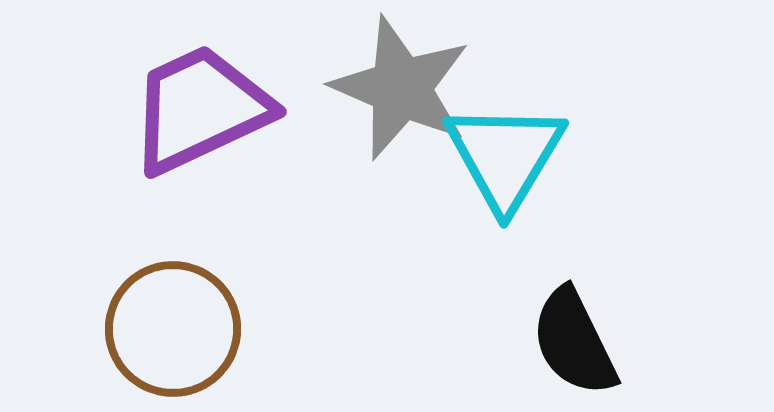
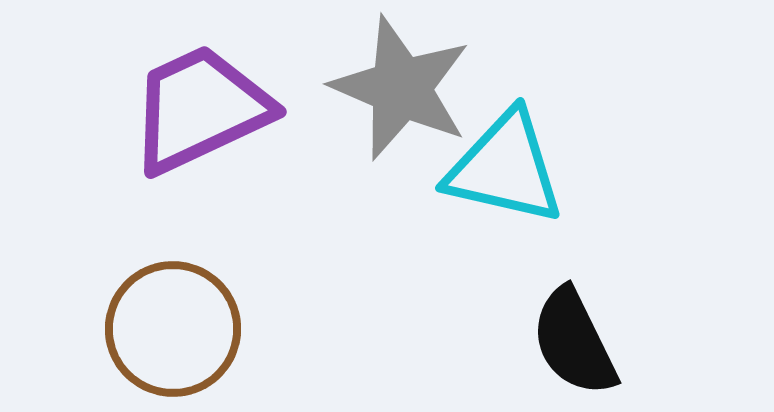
cyan triangle: moved 12 px down; rotated 48 degrees counterclockwise
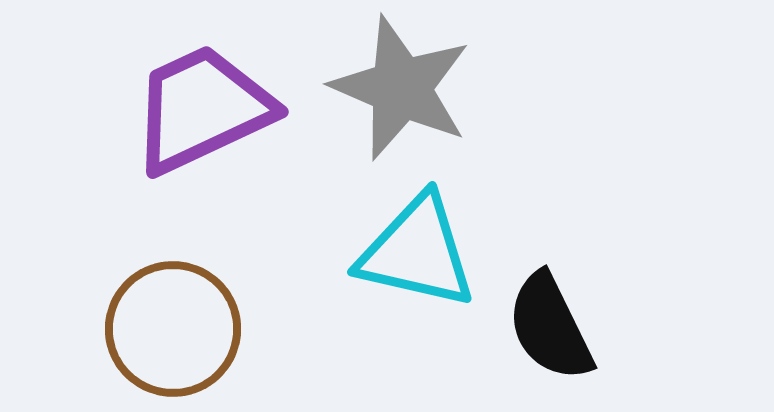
purple trapezoid: moved 2 px right
cyan triangle: moved 88 px left, 84 px down
black semicircle: moved 24 px left, 15 px up
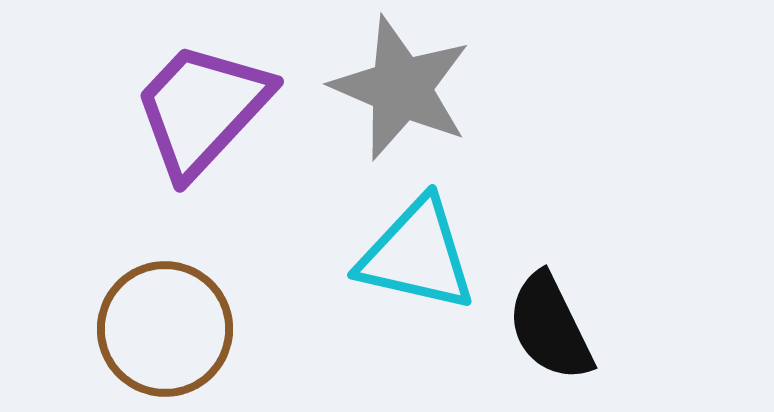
purple trapezoid: rotated 22 degrees counterclockwise
cyan triangle: moved 3 px down
brown circle: moved 8 px left
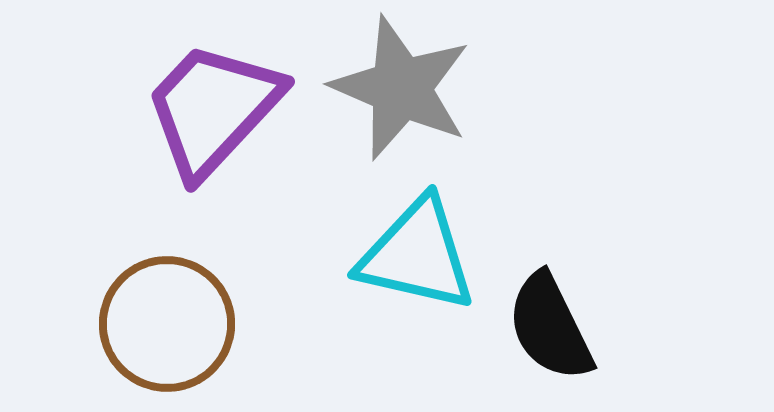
purple trapezoid: moved 11 px right
brown circle: moved 2 px right, 5 px up
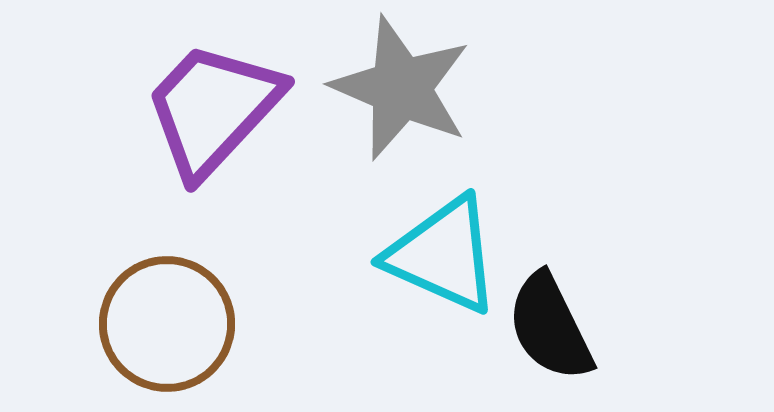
cyan triangle: moved 26 px right; rotated 11 degrees clockwise
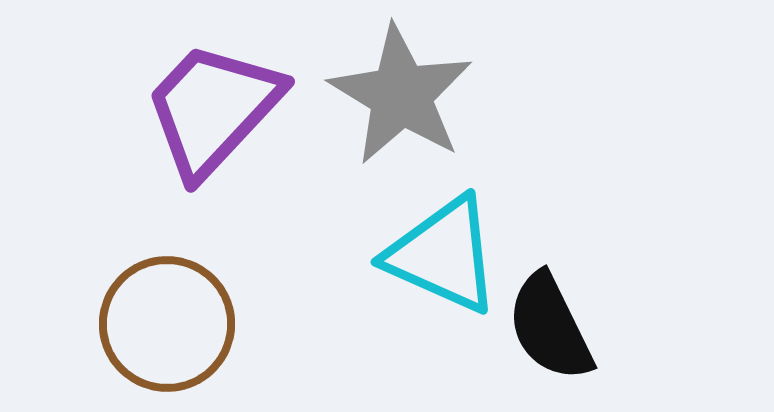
gray star: moved 7 px down; rotated 8 degrees clockwise
